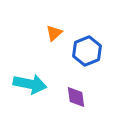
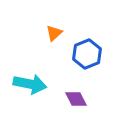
blue hexagon: moved 3 px down
purple diamond: moved 2 px down; rotated 20 degrees counterclockwise
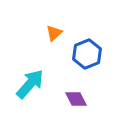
cyan arrow: rotated 60 degrees counterclockwise
